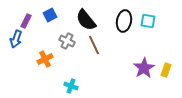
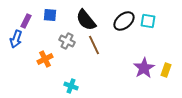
blue square: rotated 32 degrees clockwise
black ellipse: rotated 40 degrees clockwise
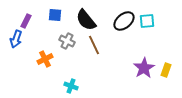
blue square: moved 5 px right
cyan square: moved 1 px left; rotated 14 degrees counterclockwise
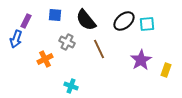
cyan square: moved 3 px down
gray cross: moved 1 px down
brown line: moved 5 px right, 4 px down
purple star: moved 3 px left, 8 px up
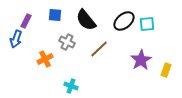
brown line: rotated 72 degrees clockwise
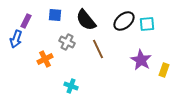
brown line: moved 1 px left; rotated 72 degrees counterclockwise
purple star: rotated 10 degrees counterclockwise
yellow rectangle: moved 2 px left
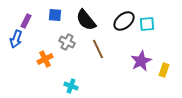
purple star: moved 1 px down; rotated 15 degrees clockwise
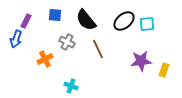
purple star: rotated 20 degrees clockwise
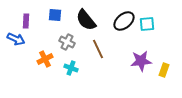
purple rectangle: rotated 24 degrees counterclockwise
blue arrow: rotated 84 degrees counterclockwise
cyan cross: moved 18 px up
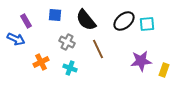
purple rectangle: rotated 32 degrees counterclockwise
orange cross: moved 4 px left, 3 px down
cyan cross: moved 1 px left
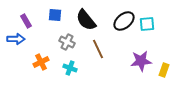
blue arrow: rotated 24 degrees counterclockwise
